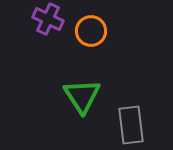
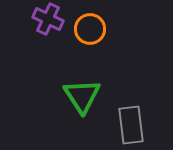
orange circle: moved 1 px left, 2 px up
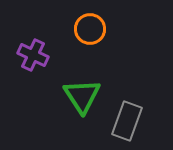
purple cross: moved 15 px left, 36 px down
gray rectangle: moved 4 px left, 4 px up; rotated 27 degrees clockwise
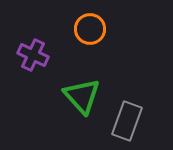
green triangle: rotated 9 degrees counterclockwise
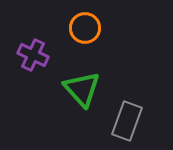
orange circle: moved 5 px left, 1 px up
green triangle: moved 7 px up
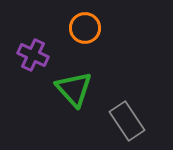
green triangle: moved 8 px left
gray rectangle: rotated 54 degrees counterclockwise
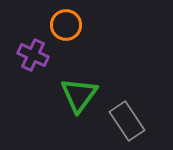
orange circle: moved 19 px left, 3 px up
green triangle: moved 5 px right, 6 px down; rotated 18 degrees clockwise
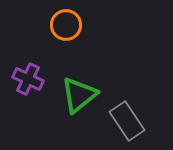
purple cross: moved 5 px left, 24 px down
green triangle: rotated 15 degrees clockwise
